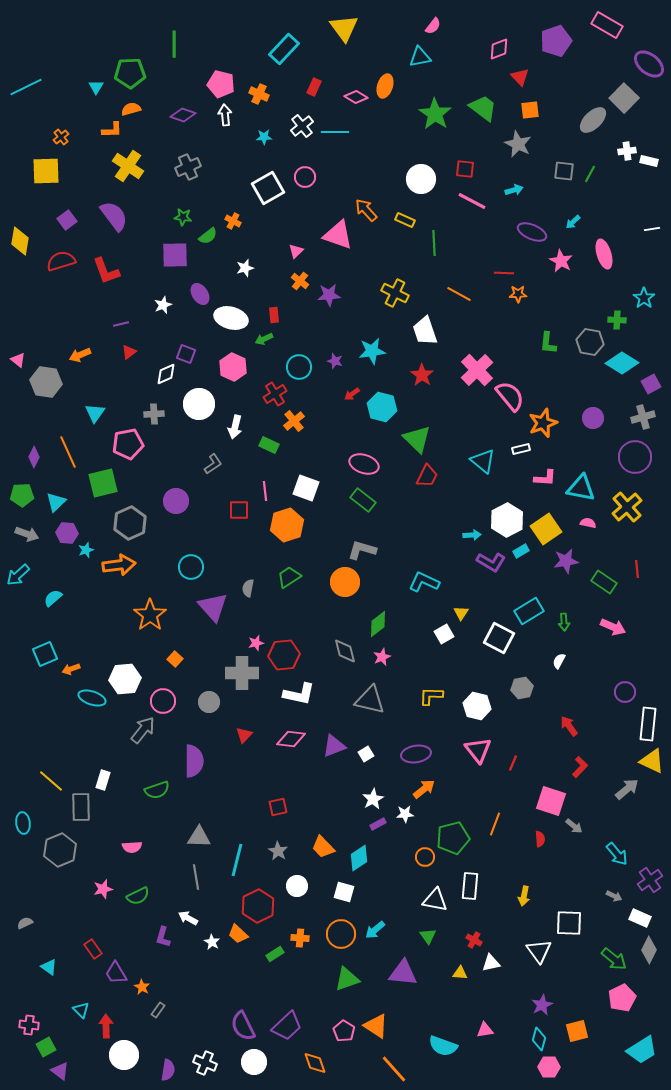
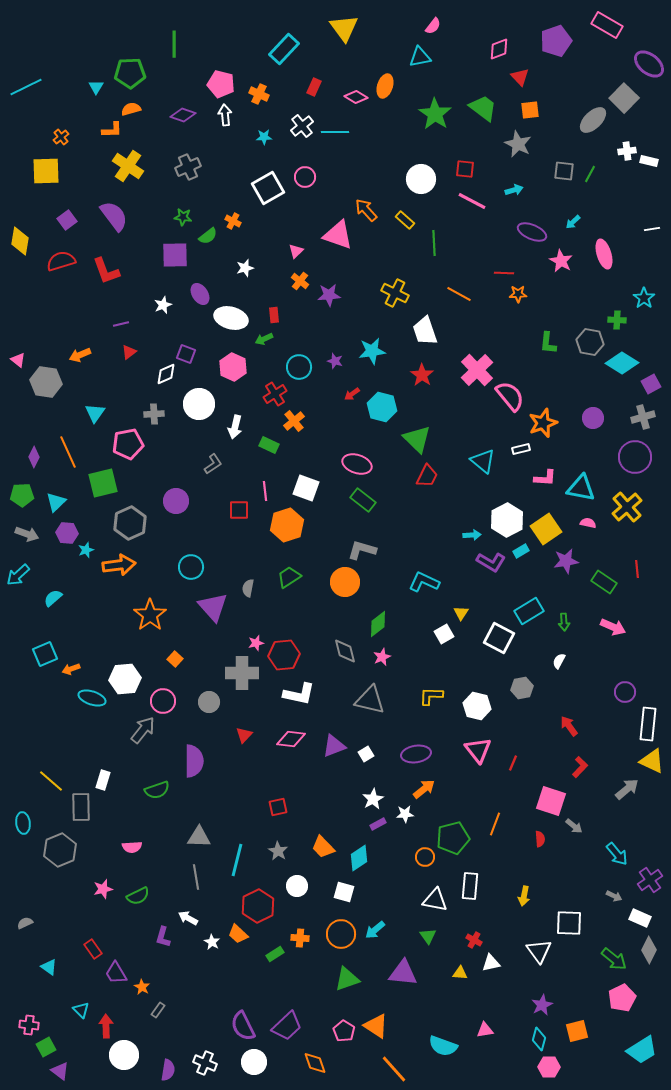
yellow rectangle at (405, 220): rotated 18 degrees clockwise
pink ellipse at (364, 464): moved 7 px left
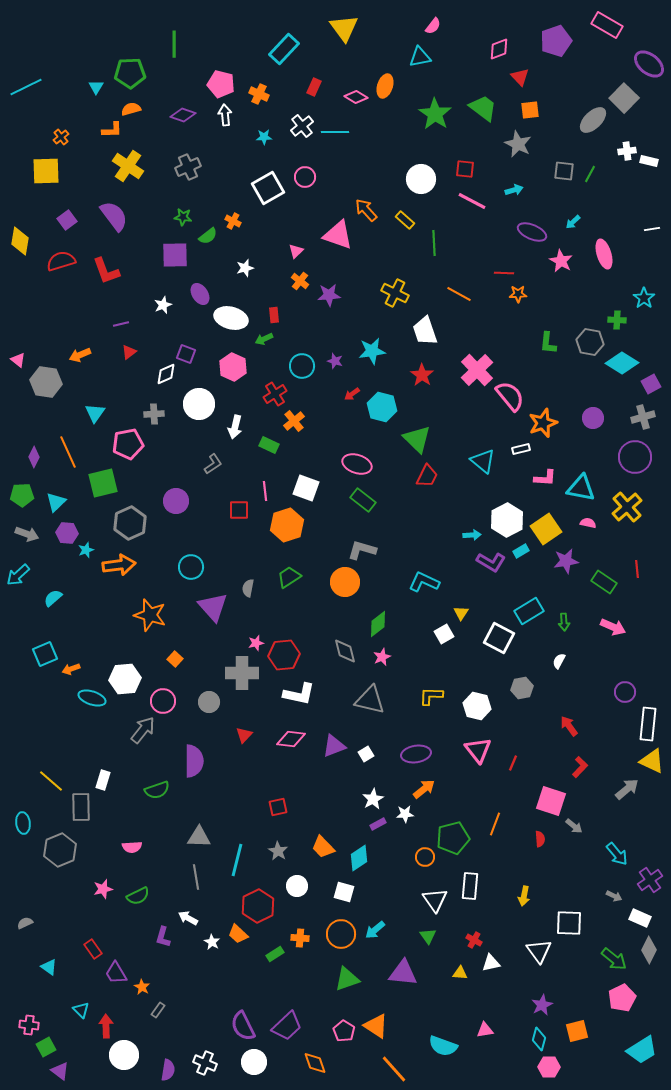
cyan circle at (299, 367): moved 3 px right, 1 px up
orange star at (150, 615): rotated 20 degrees counterclockwise
white triangle at (435, 900): rotated 44 degrees clockwise
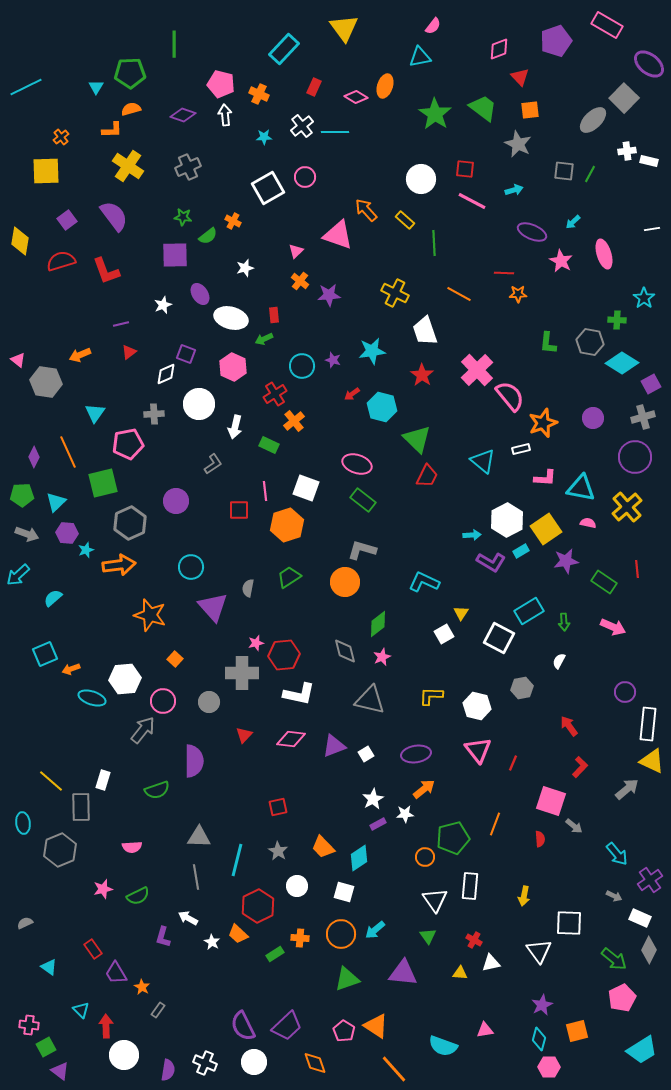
purple star at (335, 361): moved 2 px left, 1 px up
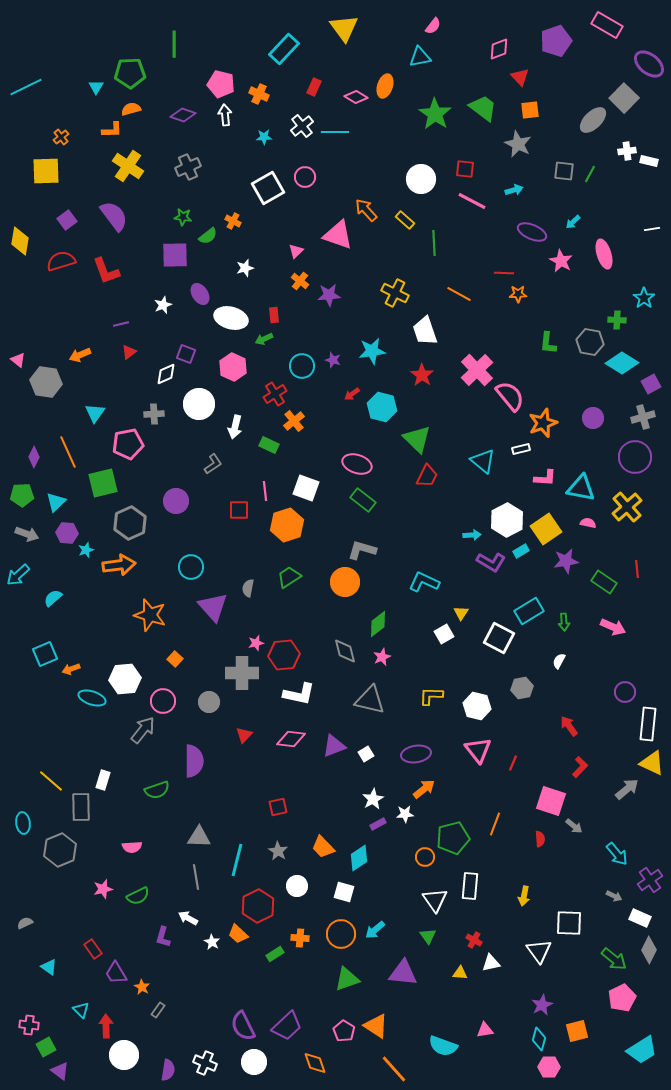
yellow triangle at (652, 761): moved 2 px down
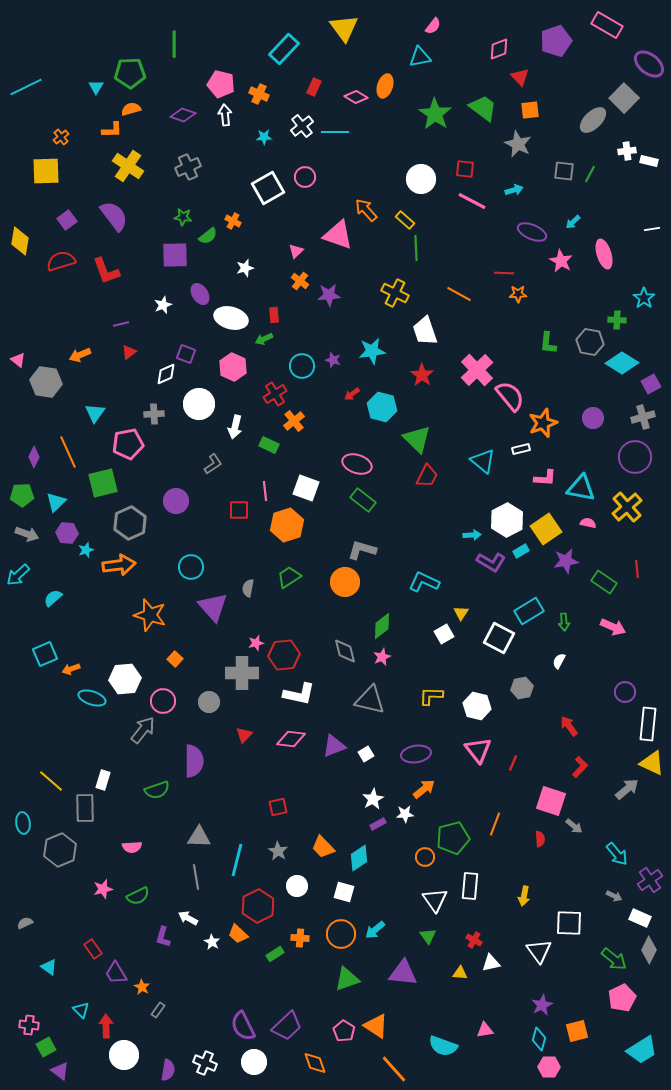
green line at (434, 243): moved 18 px left, 5 px down
green diamond at (378, 624): moved 4 px right, 2 px down
gray rectangle at (81, 807): moved 4 px right, 1 px down
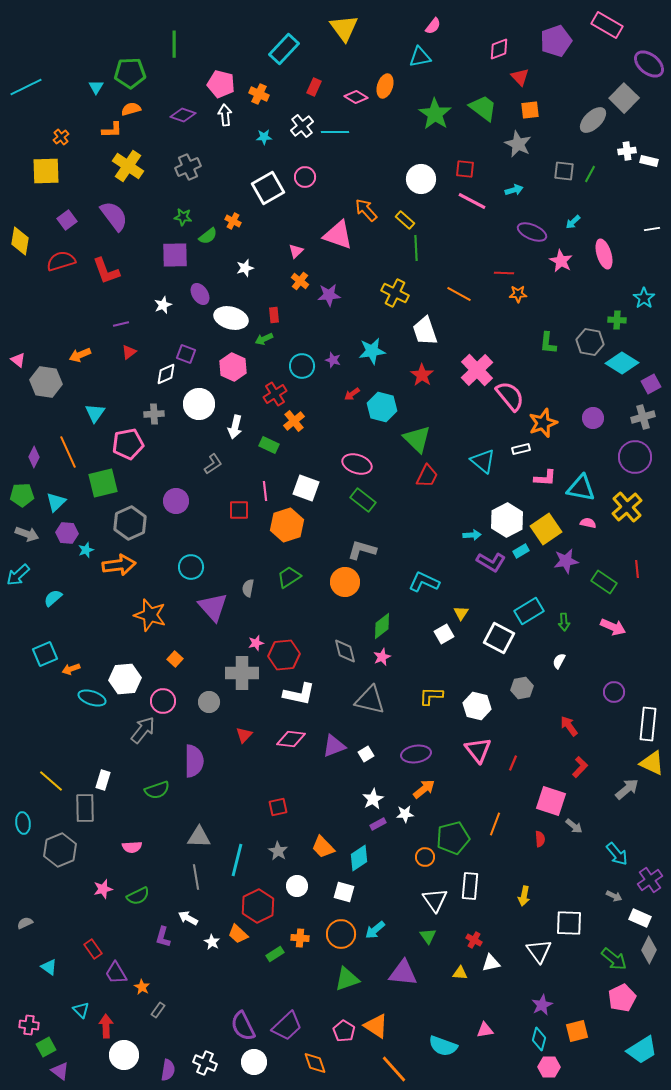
purple circle at (625, 692): moved 11 px left
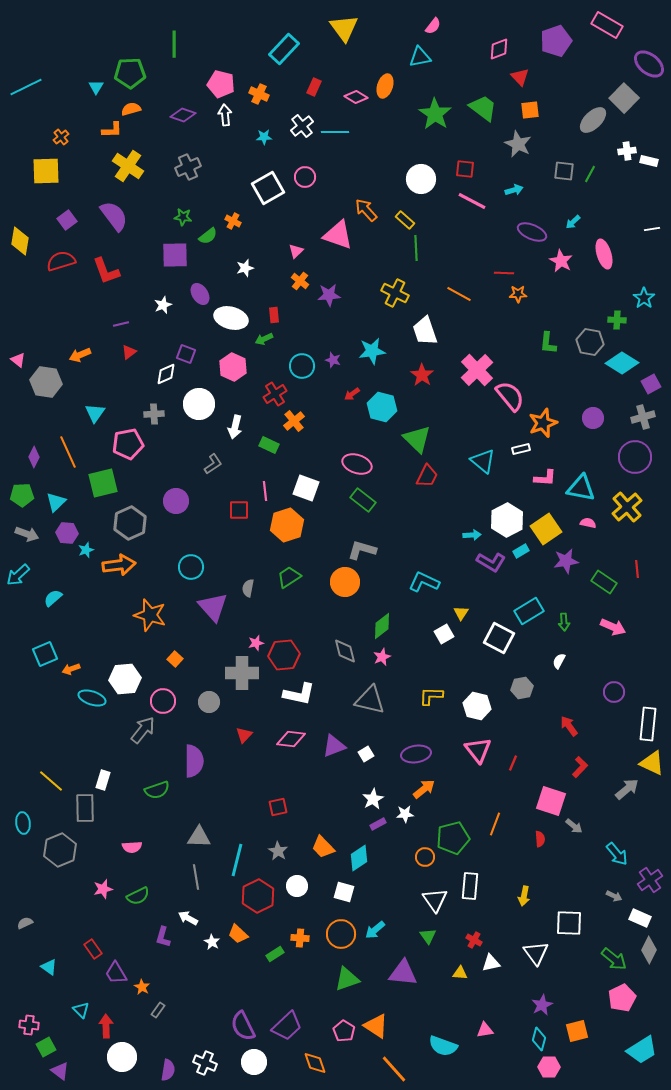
red hexagon at (258, 906): moved 10 px up
white triangle at (539, 951): moved 3 px left, 2 px down
white circle at (124, 1055): moved 2 px left, 2 px down
